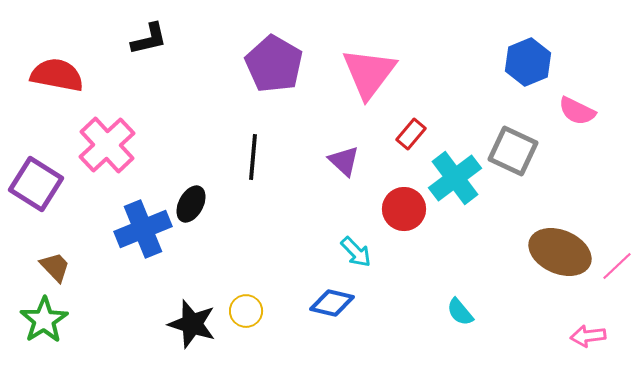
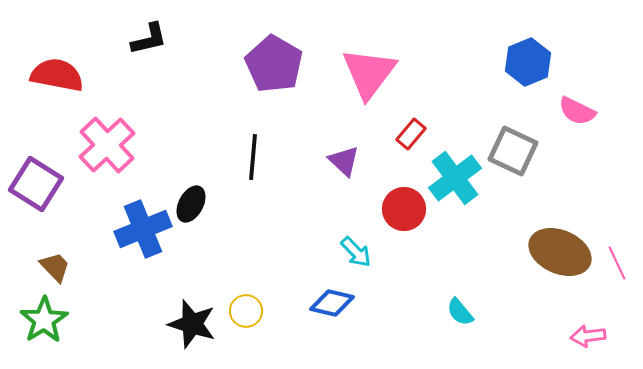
pink line: moved 3 px up; rotated 72 degrees counterclockwise
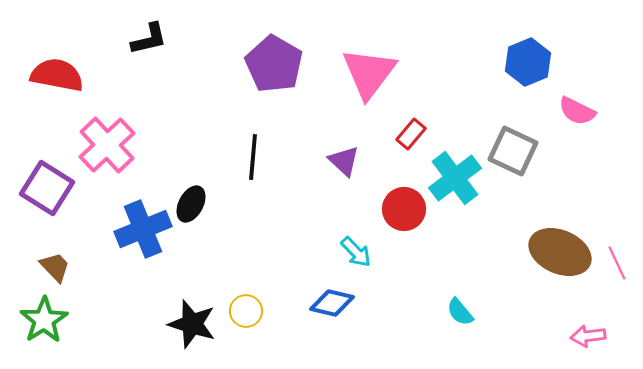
purple square: moved 11 px right, 4 px down
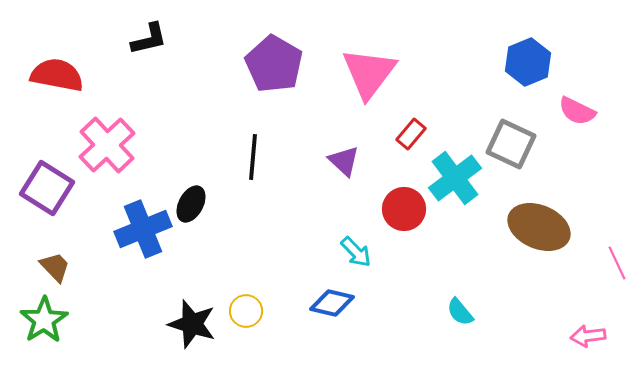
gray square: moved 2 px left, 7 px up
brown ellipse: moved 21 px left, 25 px up
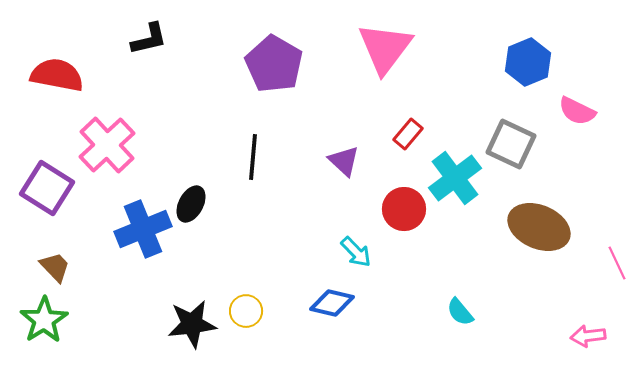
pink triangle: moved 16 px right, 25 px up
red rectangle: moved 3 px left
black star: rotated 24 degrees counterclockwise
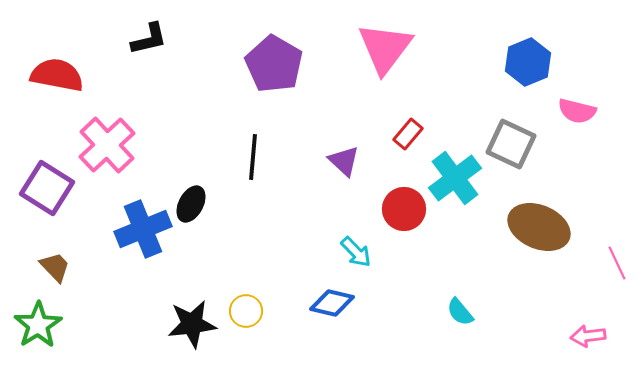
pink semicircle: rotated 12 degrees counterclockwise
green star: moved 6 px left, 5 px down
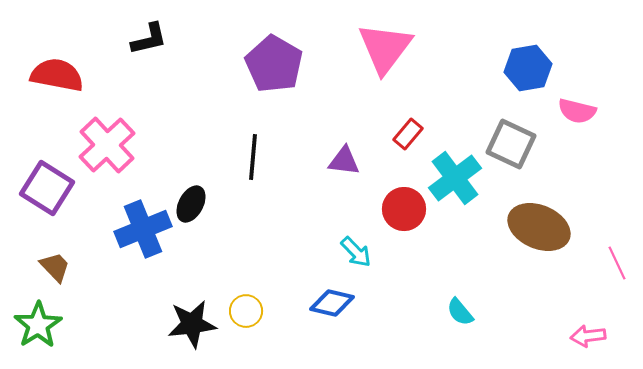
blue hexagon: moved 6 px down; rotated 12 degrees clockwise
purple triangle: rotated 36 degrees counterclockwise
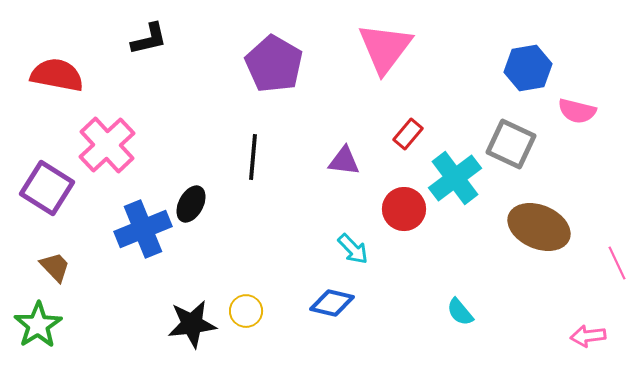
cyan arrow: moved 3 px left, 3 px up
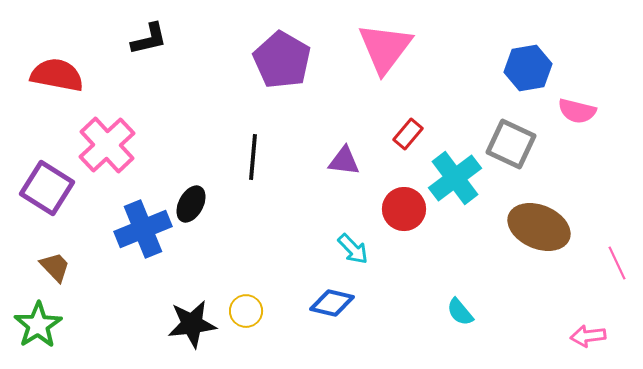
purple pentagon: moved 8 px right, 4 px up
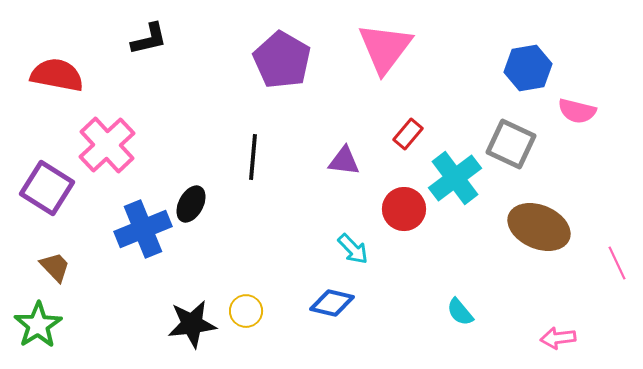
pink arrow: moved 30 px left, 2 px down
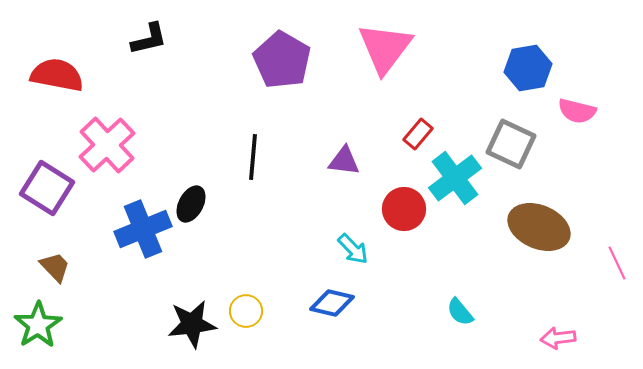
red rectangle: moved 10 px right
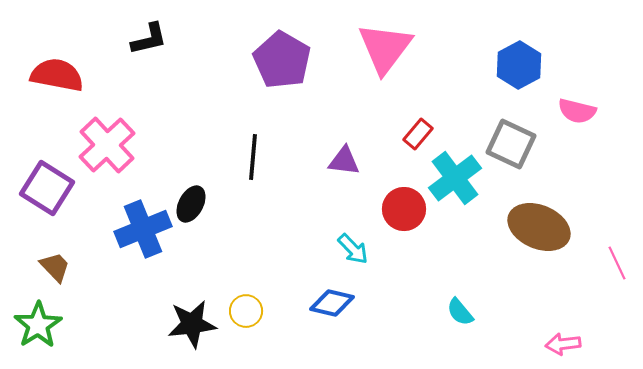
blue hexagon: moved 9 px left, 3 px up; rotated 18 degrees counterclockwise
pink arrow: moved 5 px right, 6 px down
